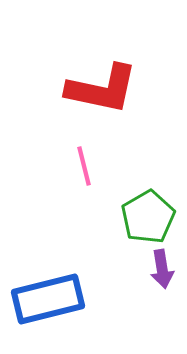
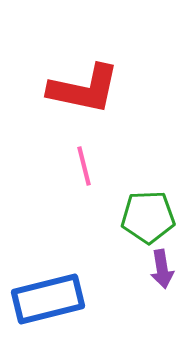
red L-shape: moved 18 px left
green pentagon: rotated 28 degrees clockwise
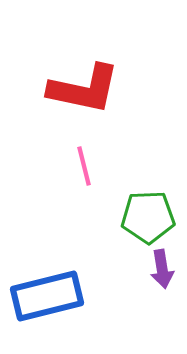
blue rectangle: moved 1 px left, 3 px up
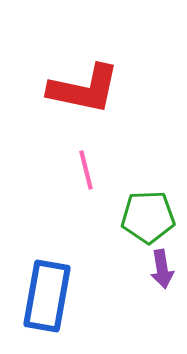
pink line: moved 2 px right, 4 px down
blue rectangle: rotated 66 degrees counterclockwise
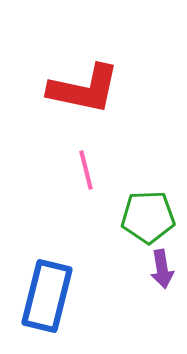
blue rectangle: rotated 4 degrees clockwise
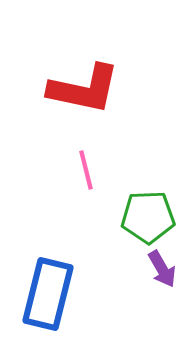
purple arrow: rotated 21 degrees counterclockwise
blue rectangle: moved 1 px right, 2 px up
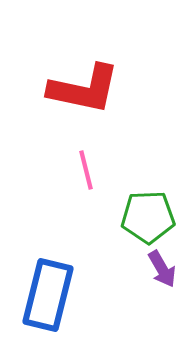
blue rectangle: moved 1 px down
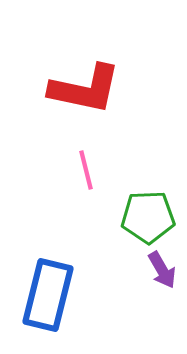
red L-shape: moved 1 px right
purple arrow: moved 1 px down
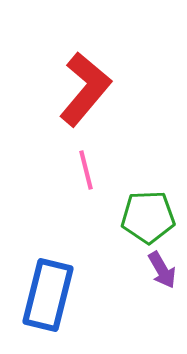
red L-shape: rotated 62 degrees counterclockwise
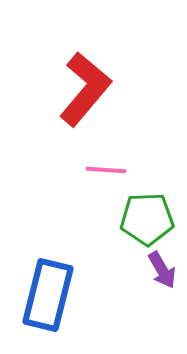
pink line: moved 20 px right; rotated 72 degrees counterclockwise
green pentagon: moved 1 px left, 2 px down
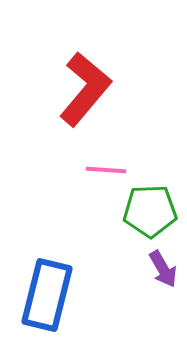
green pentagon: moved 3 px right, 8 px up
purple arrow: moved 1 px right, 1 px up
blue rectangle: moved 1 px left
